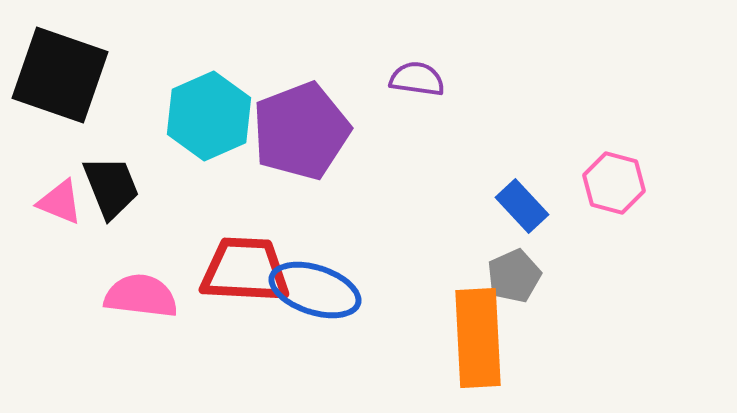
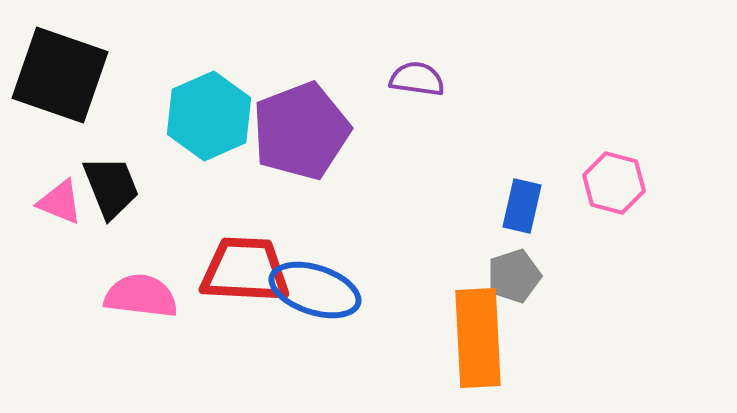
blue rectangle: rotated 56 degrees clockwise
gray pentagon: rotated 6 degrees clockwise
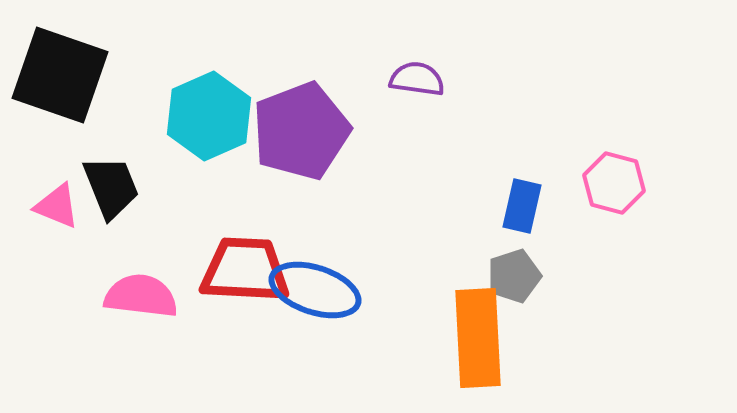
pink triangle: moved 3 px left, 4 px down
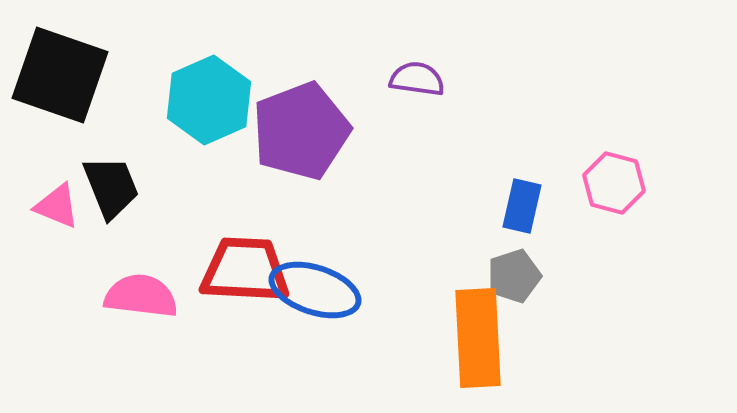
cyan hexagon: moved 16 px up
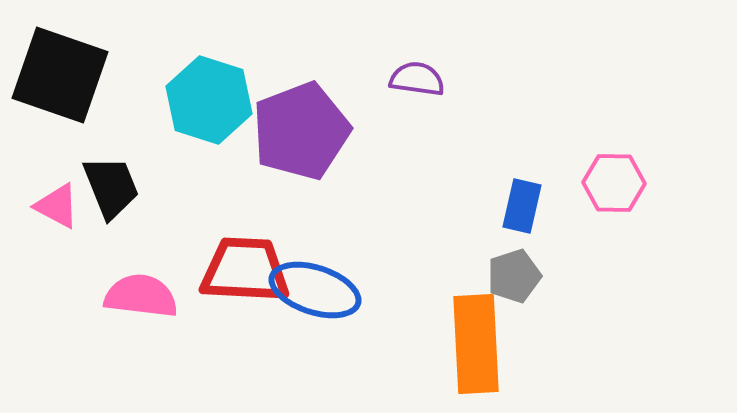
cyan hexagon: rotated 18 degrees counterclockwise
pink hexagon: rotated 14 degrees counterclockwise
pink triangle: rotated 6 degrees clockwise
orange rectangle: moved 2 px left, 6 px down
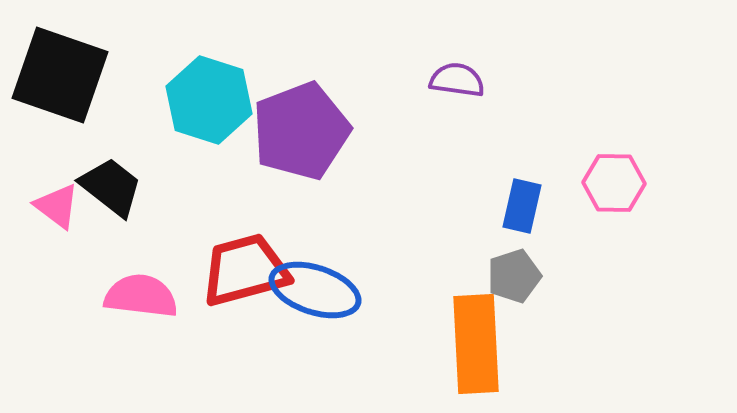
purple semicircle: moved 40 px right, 1 px down
black trapezoid: rotated 30 degrees counterclockwise
pink triangle: rotated 9 degrees clockwise
red trapezoid: rotated 18 degrees counterclockwise
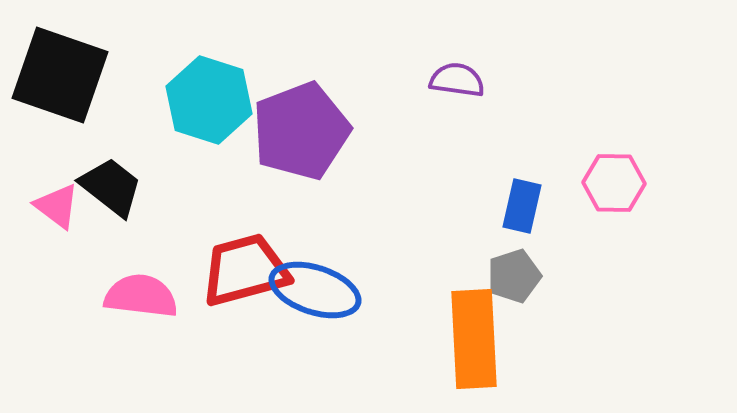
orange rectangle: moved 2 px left, 5 px up
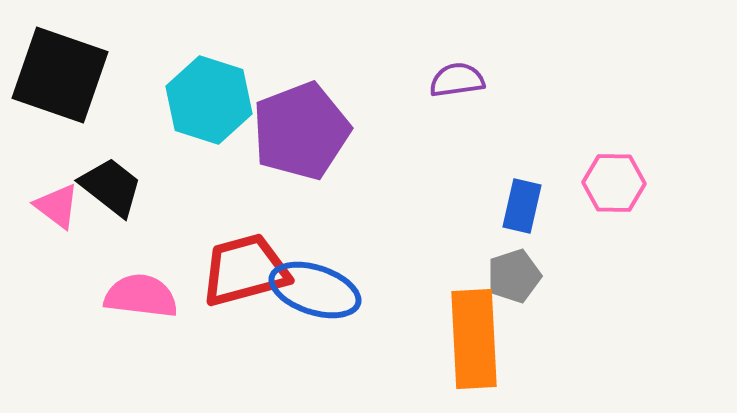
purple semicircle: rotated 16 degrees counterclockwise
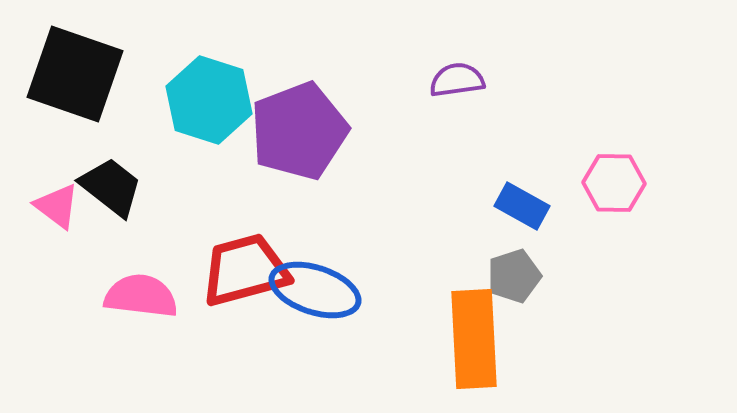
black square: moved 15 px right, 1 px up
purple pentagon: moved 2 px left
blue rectangle: rotated 74 degrees counterclockwise
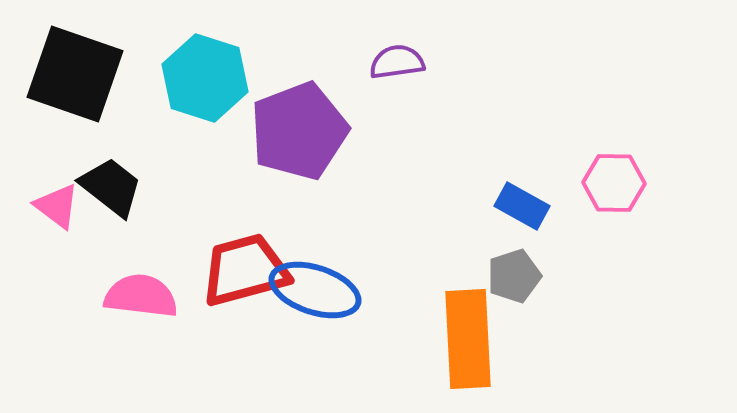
purple semicircle: moved 60 px left, 18 px up
cyan hexagon: moved 4 px left, 22 px up
orange rectangle: moved 6 px left
